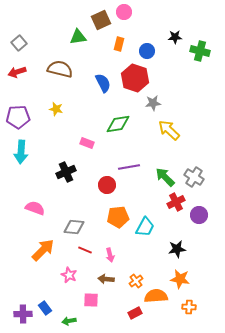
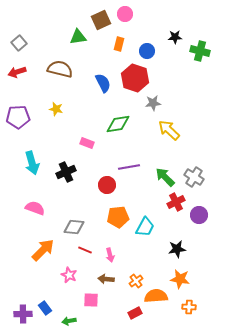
pink circle at (124, 12): moved 1 px right, 2 px down
cyan arrow at (21, 152): moved 11 px right, 11 px down; rotated 20 degrees counterclockwise
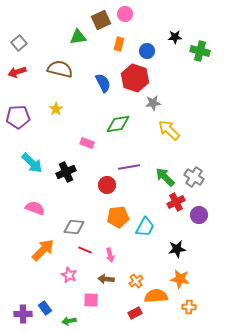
yellow star at (56, 109): rotated 24 degrees clockwise
cyan arrow at (32, 163): rotated 30 degrees counterclockwise
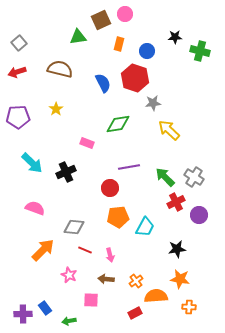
red circle at (107, 185): moved 3 px right, 3 px down
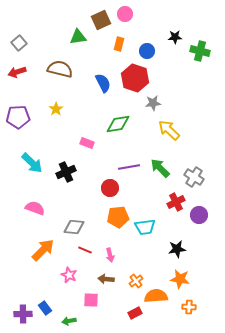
green arrow at (165, 177): moved 5 px left, 9 px up
cyan trapezoid at (145, 227): rotated 55 degrees clockwise
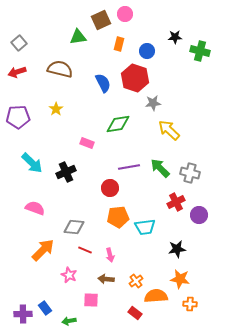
gray cross at (194, 177): moved 4 px left, 4 px up; rotated 18 degrees counterclockwise
orange cross at (189, 307): moved 1 px right, 3 px up
red rectangle at (135, 313): rotated 64 degrees clockwise
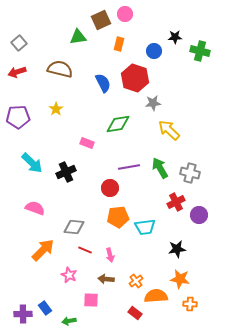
blue circle at (147, 51): moved 7 px right
green arrow at (160, 168): rotated 15 degrees clockwise
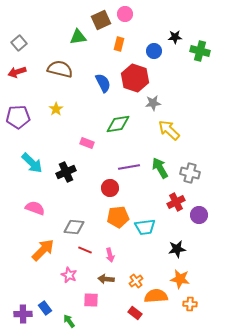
green arrow at (69, 321): rotated 64 degrees clockwise
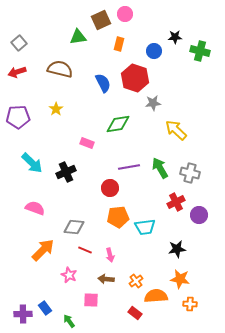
yellow arrow at (169, 130): moved 7 px right
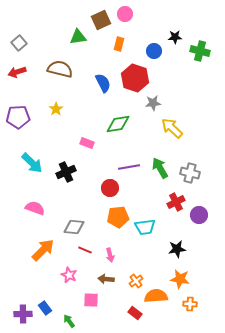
yellow arrow at (176, 130): moved 4 px left, 2 px up
